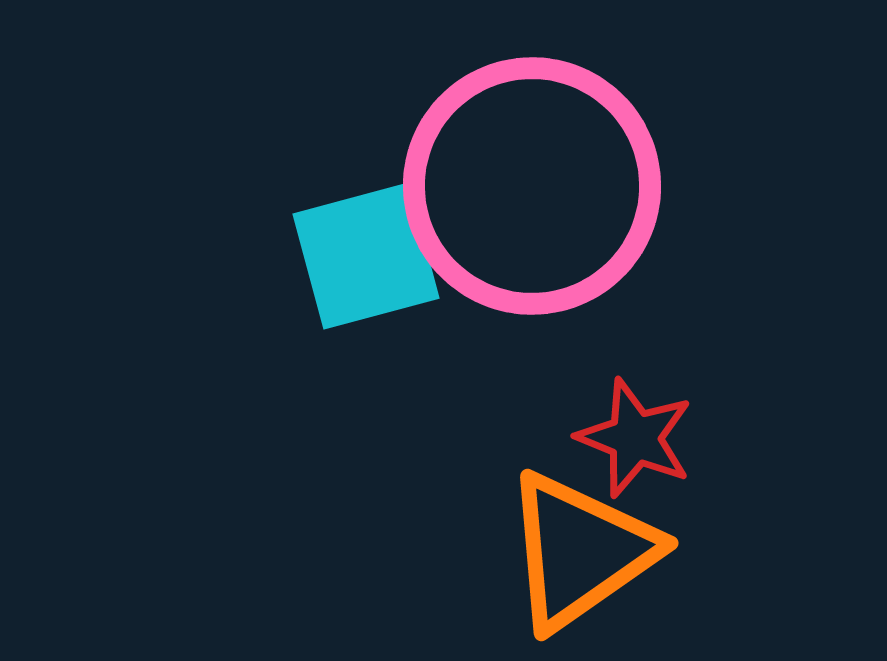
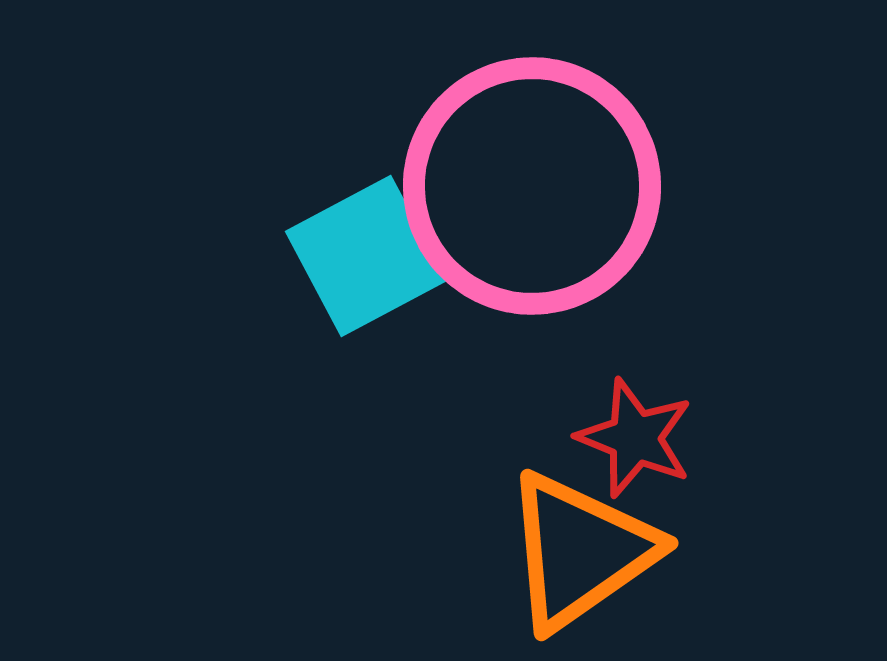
cyan square: rotated 13 degrees counterclockwise
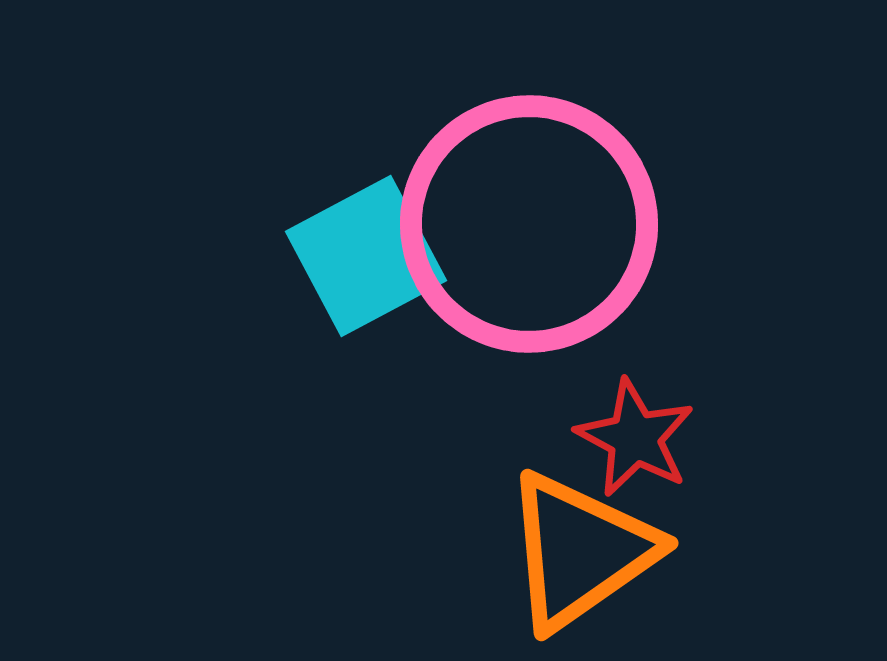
pink circle: moved 3 px left, 38 px down
red star: rotated 6 degrees clockwise
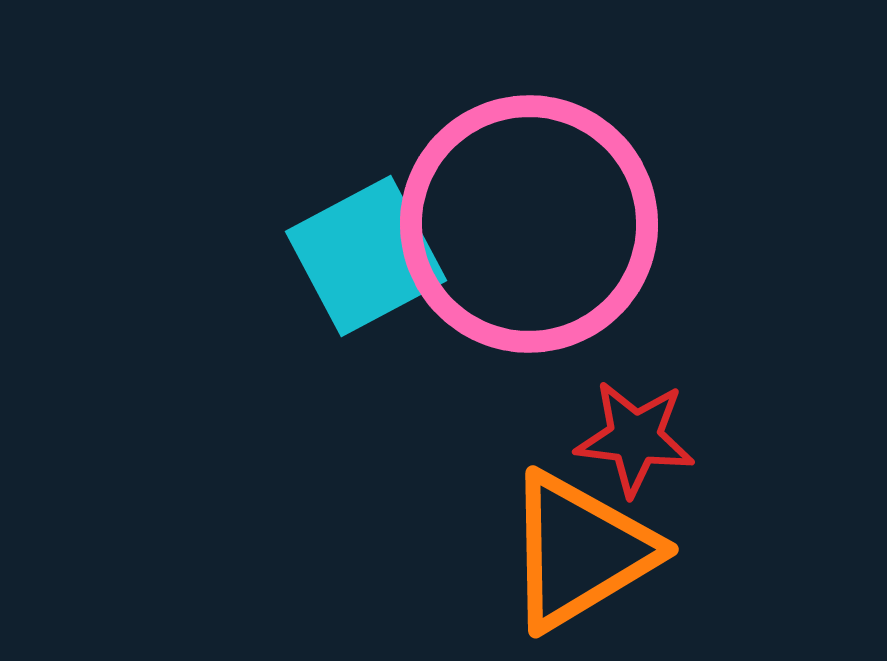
red star: rotated 21 degrees counterclockwise
orange triangle: rotated 4 degrees clockwise
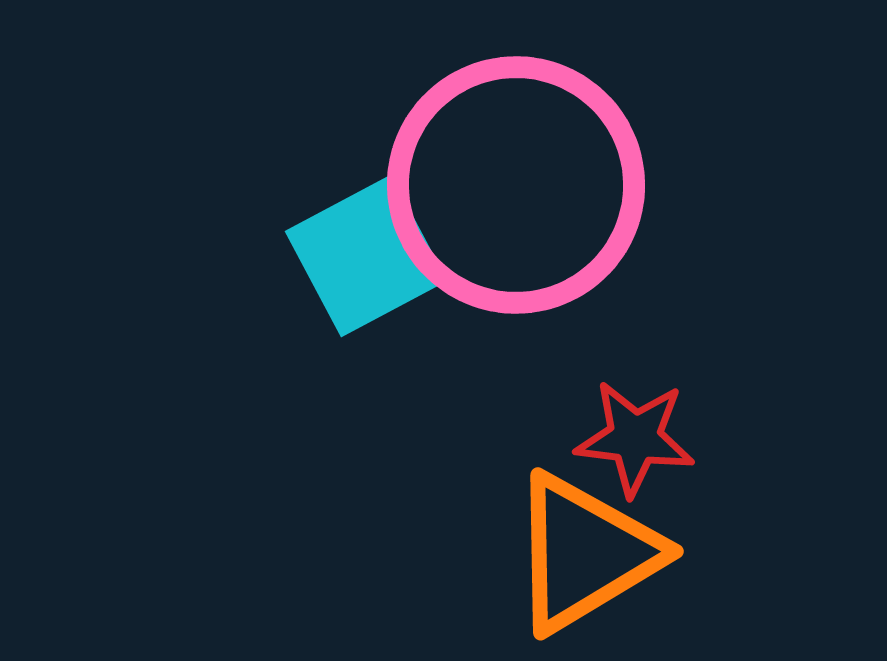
pink circle: moved 13 px left, 39 px up
orange triangle: moved 5 px right, 2 px down
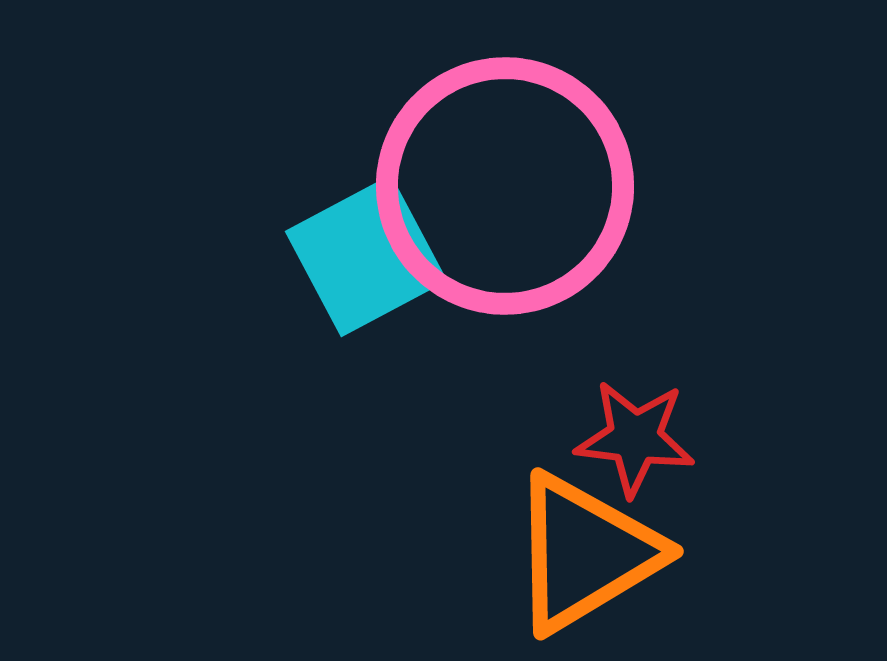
pink circle: moved 11 px left, 1 px down
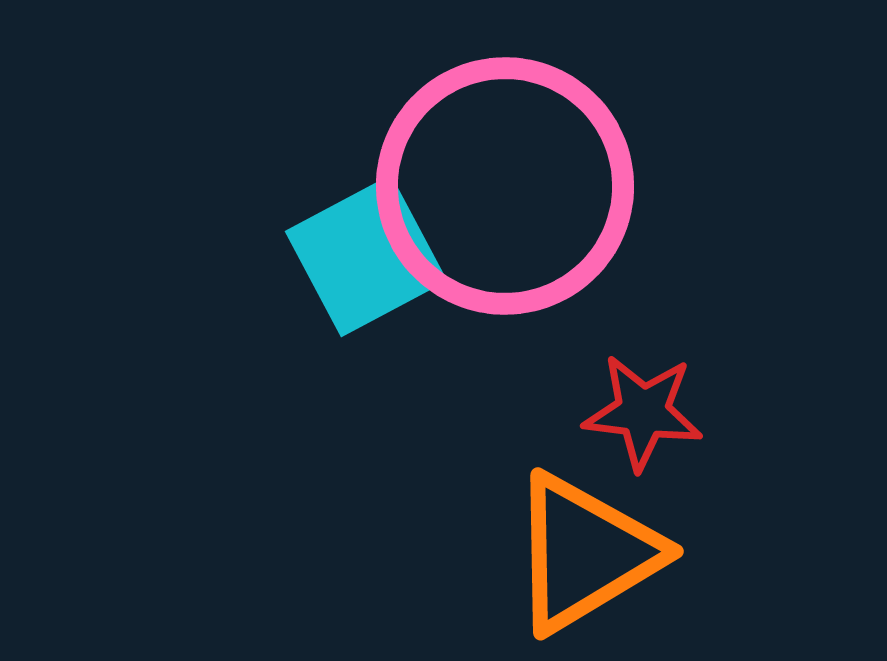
red star: moved 8 px right, 26 px up
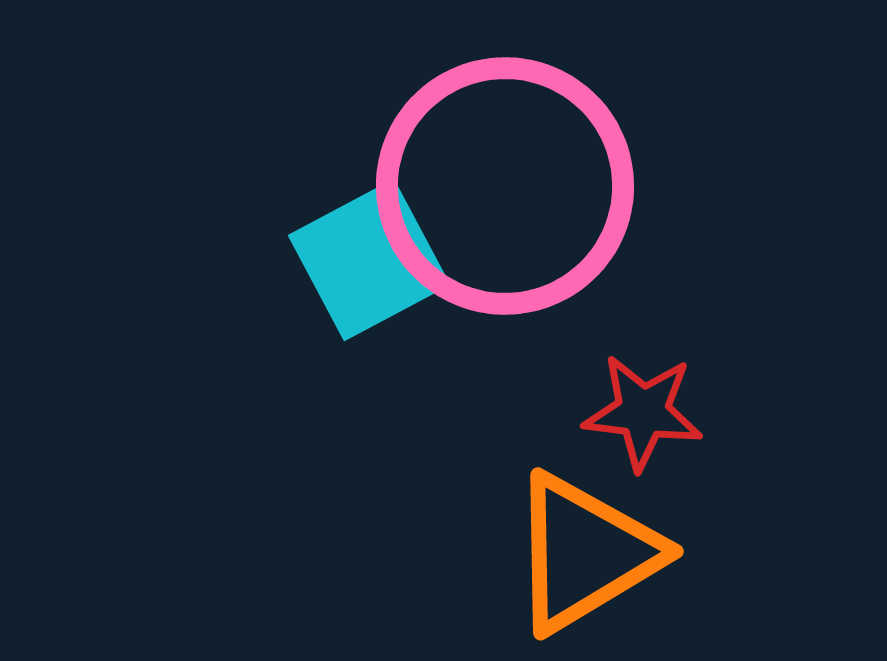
cyan square: moved 3 px right, 4 px down
